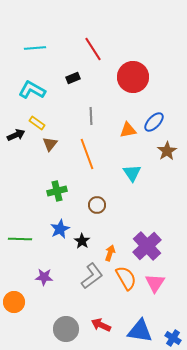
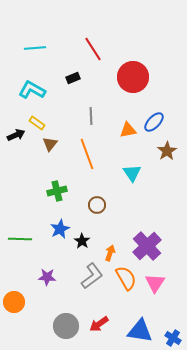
purple star: moved 3 px right
red arrow: moved 2 px left, 1 px up; rotated 60 degrees counterclockwise
gray circle: moved 3 px up
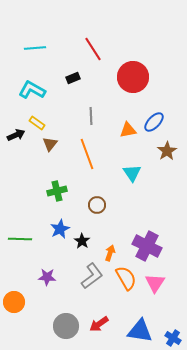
purple cross: rotated 20 degrees counterclockwise
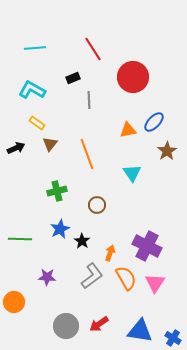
gray line: moved 2 px left, 16 px up
black arrow: moved 13 px down
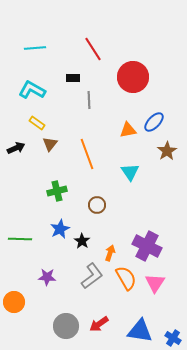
black rectangle: rotated 24 degrees clockwise
cyan triangle: moved 2 px left, 1 px up
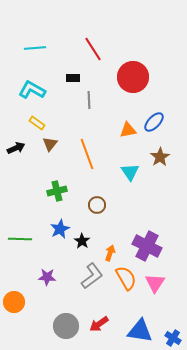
brown star: moved 7 px left, 6 px down
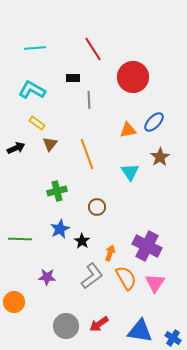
brown circle: moved 2 px down
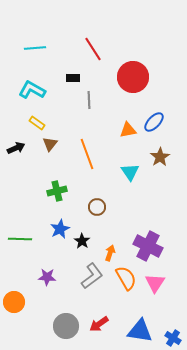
purple cross: moved 1 px right
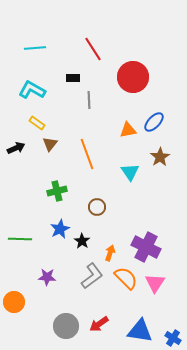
purple cross: moved 2 px left, 1 px down
orange semicircle: rotated 15 degrees counterclockwise
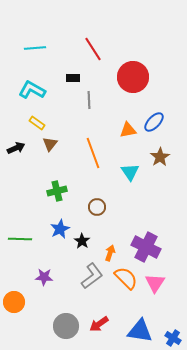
orange line: moved 6 px right, 1 px up
purple star: moved 3 px left
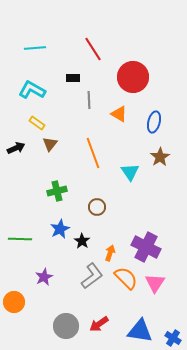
blue ellipse: rotated 30 degrees counterclockwise
orange triangle: moved 9 px left, 16 px up; rotated 42 degrees clockwise
purple star: rotated 30 degrees counterclockwise
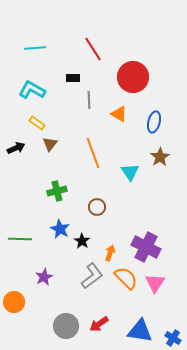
blue star: rotated 18 degrees counterclockwise
